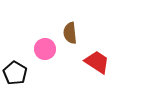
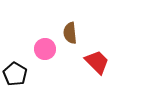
red trapezoid: rotated 12 degrees clockwise
black pentagon: moved 1 px down
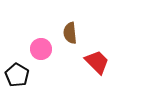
pink circle: moved 4 px left
black pentagon: moved 2 px right, 1 px down
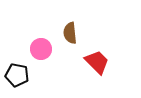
black pentagon: rotated 20 degrees counterclockwise
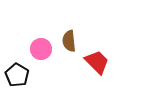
brown semicircle: moved 1 px left, 8 px down
black pentagon: rotated 20 degrees clockwise
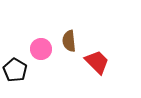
black pentagon: moved 2 px left, 5 px up
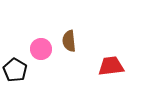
red trapezoid: moved 14 px right, 4 px down; rotated 52 degrees counterclockwise
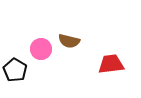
brown semicircle: rotated 70 degrees counterclockwise
red trapezoid: moved 2 px up
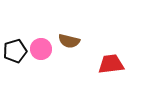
black pentagon: moved 19 px up; rotated 25 degrees clockwise
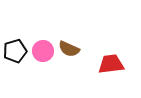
brown semicircle: moved 8 px down; rotated 10 degrees clockwise
pink circle: moved 2 px right, 2 px down
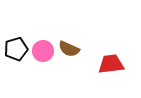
black pentagon: moved 1 px right, 2 px up
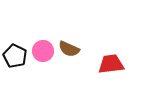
black pentagon: moved 1 px left, 7 px down; rotated 30 degrees counterclockwise
